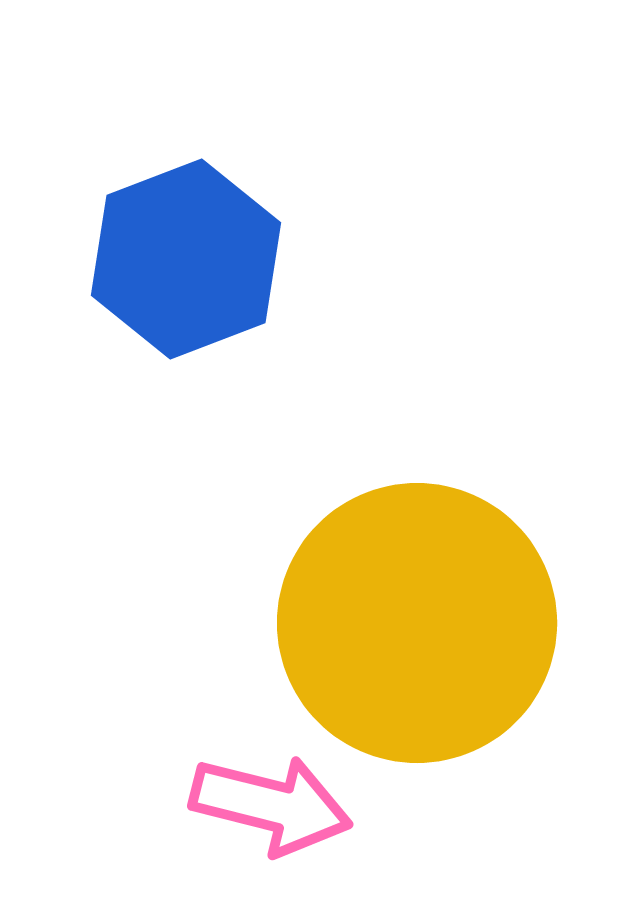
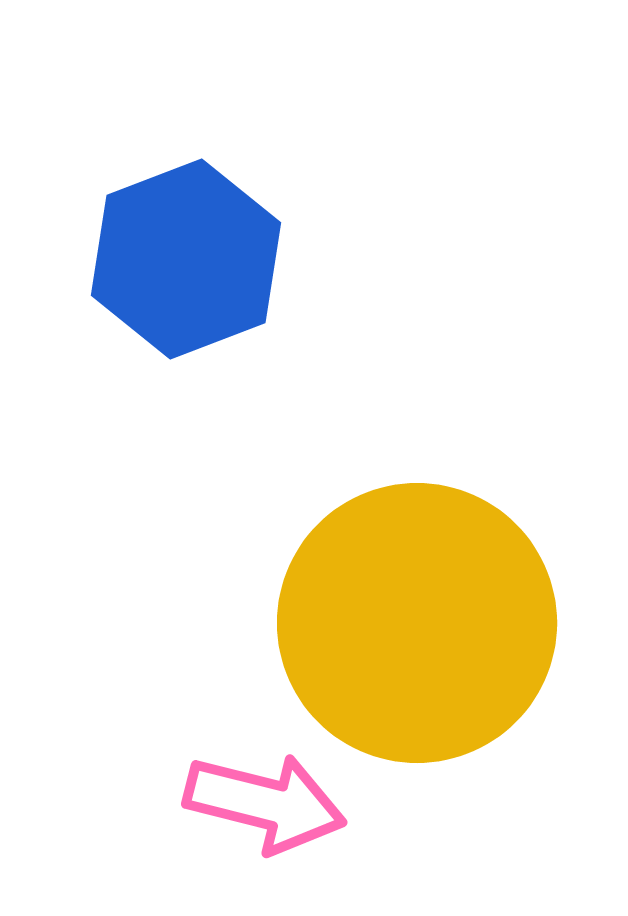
pink arrow: moved 6 px left, 2 px up
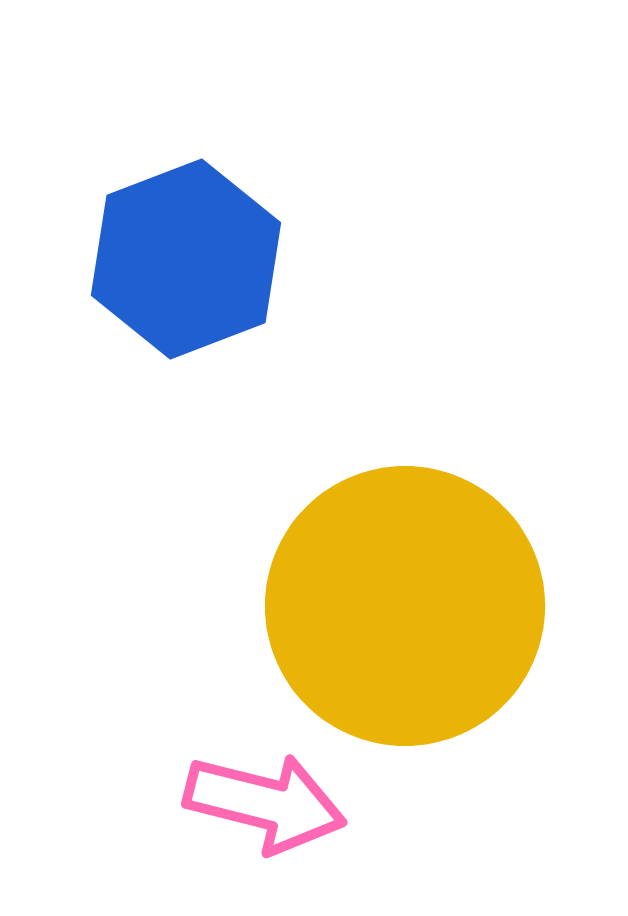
yellow circle: moved 12 px left, 17 px up
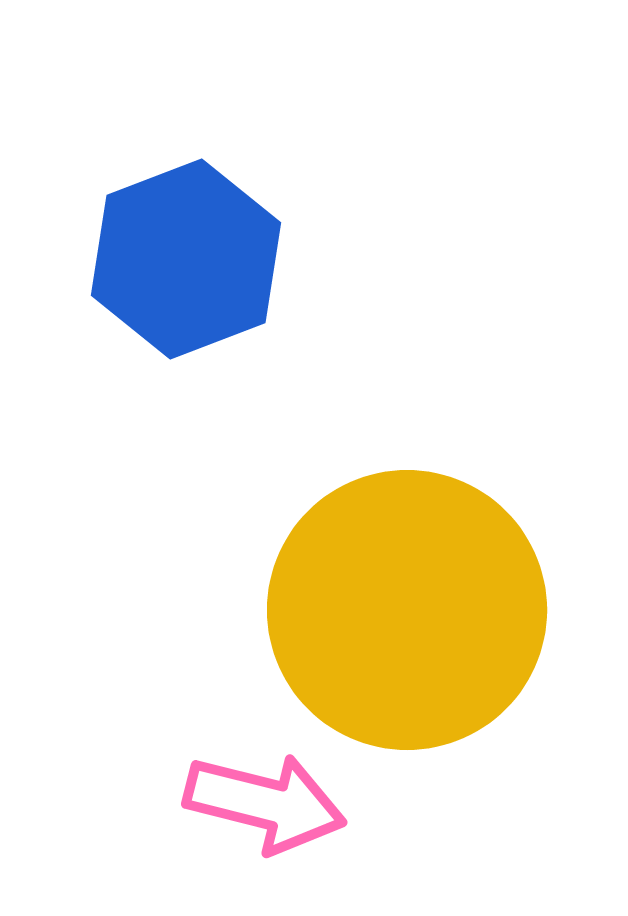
yellow circle: moved 2 px right, 4 px down
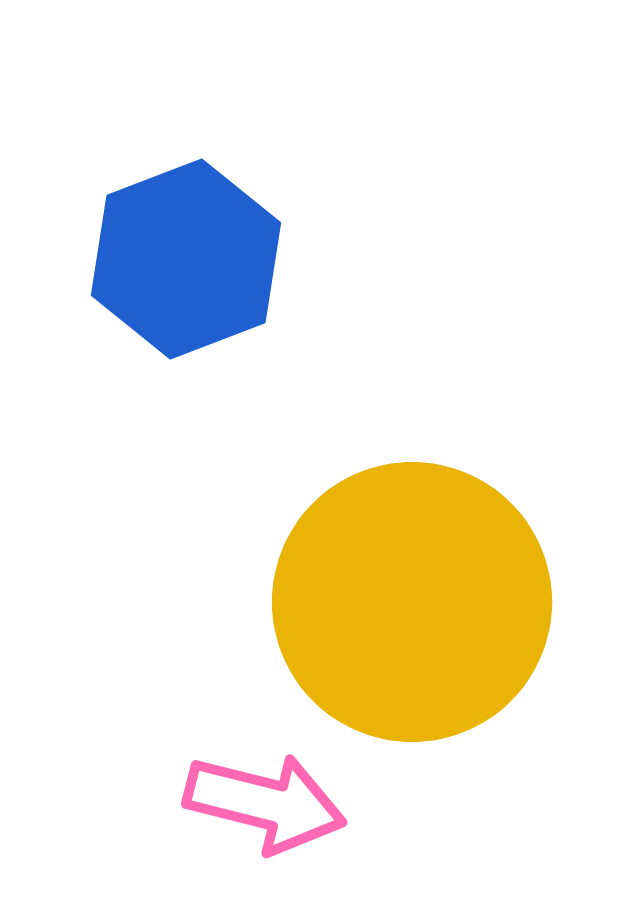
yellow circle: moved 5 px right, 8 px up
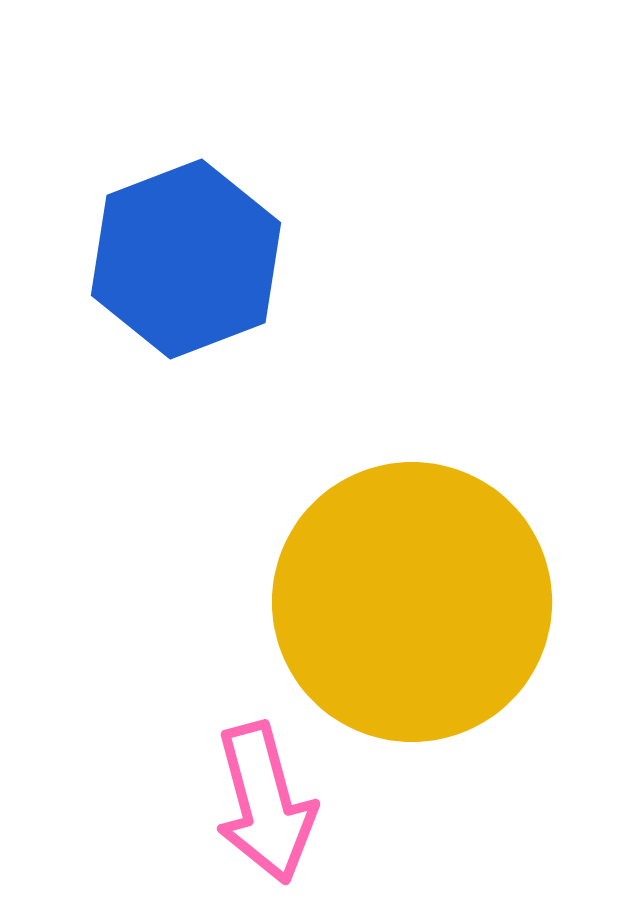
pink arrow: rotated 61 degrees clockwise
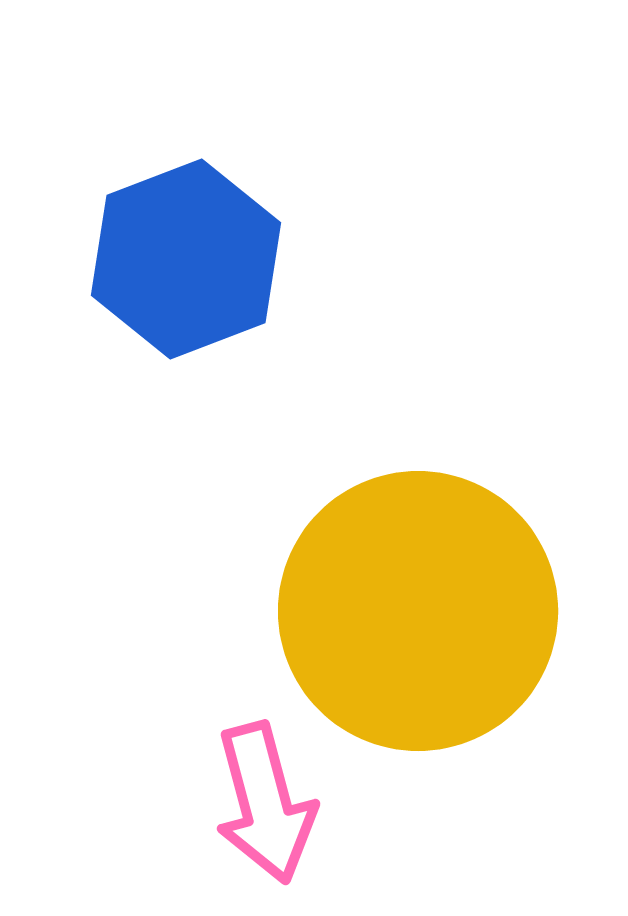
yellow circle: moved 6 px right, 9 px down
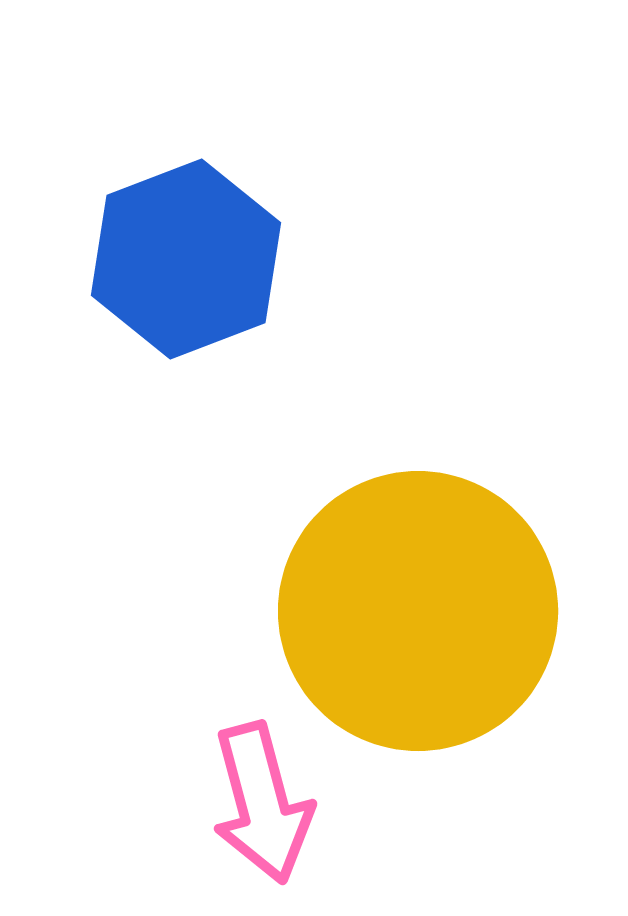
pink arrow: moved 3 px left
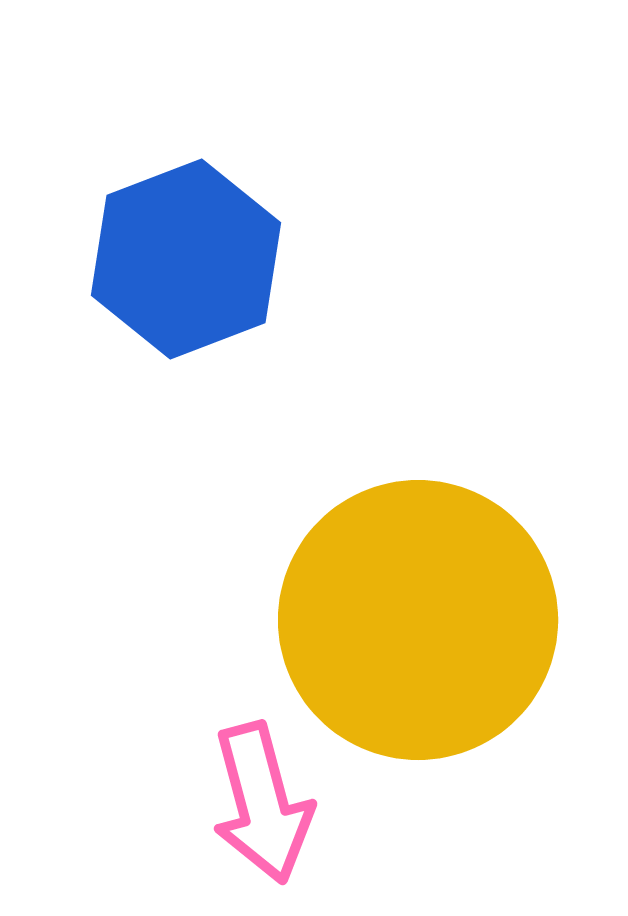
yellow circle: moved 9 px down
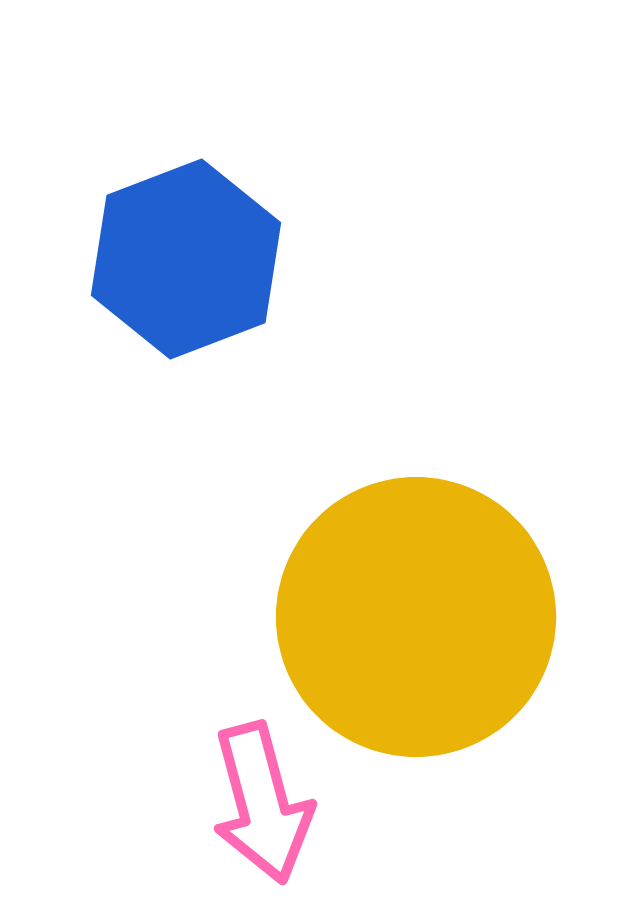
yellow circle: moved 2 px left, 3 px up
